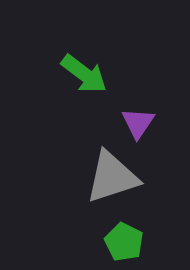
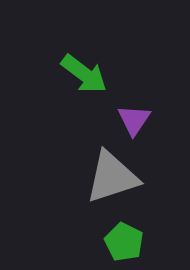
purple triangle: moved 4 px left, 3 px up
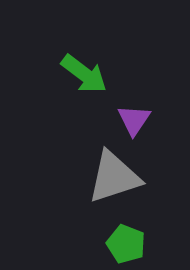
gray triangle: moved 2 px right
green pentagon: moved 2 px right, 2 px down; rotated 6 degrees counterclockwise
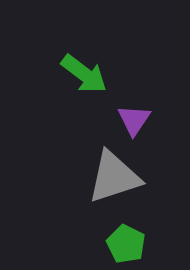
green pentagon: rotated 6 degrees clockwise
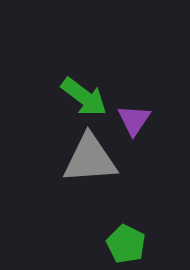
green arrow: moved 23 px down
gray triangle: moved 24 px left, 18 px up; rotated 14 degrees clockwise
